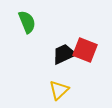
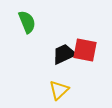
red square: rotated 10 degrees counterclockwise
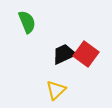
red square: moved 1 px right, 4 px down; rotated 25 degrees clockwise
yellow triangle: moved 3 px left
